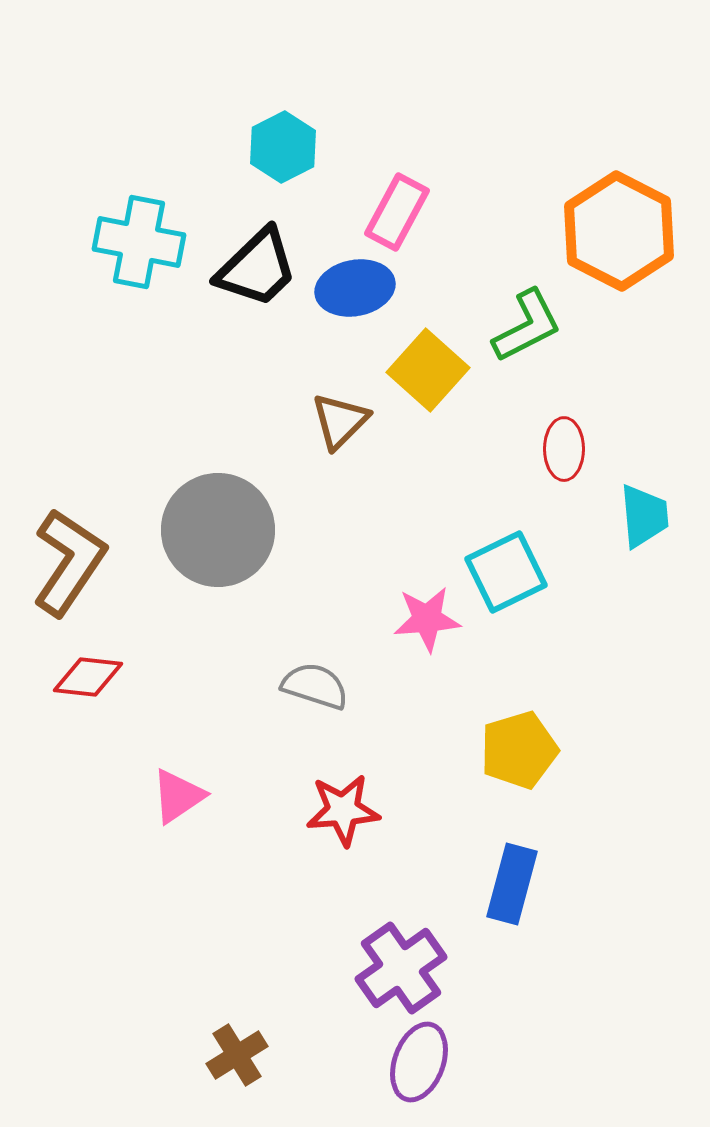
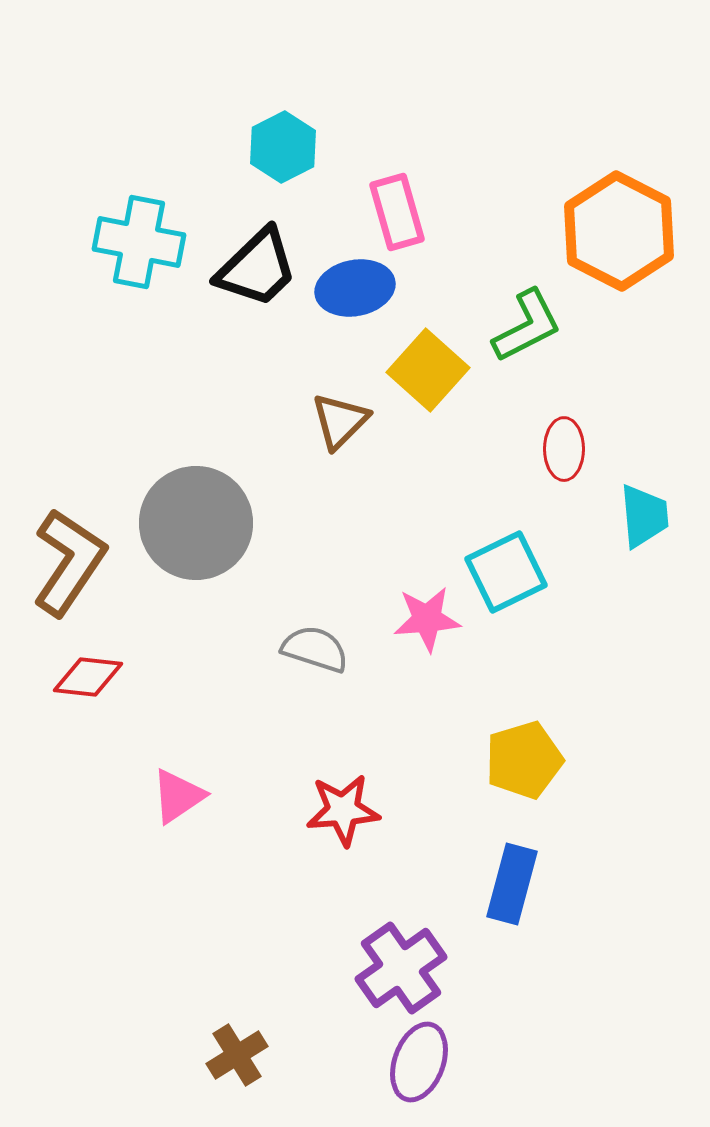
pink rectangle: rotated 44 degrees counterclockwise
gray circle: moved 22 px left, 7 px up
gray semicircle: moved 37 px up
yellow pentagon: moved 5 px right, 10 px down
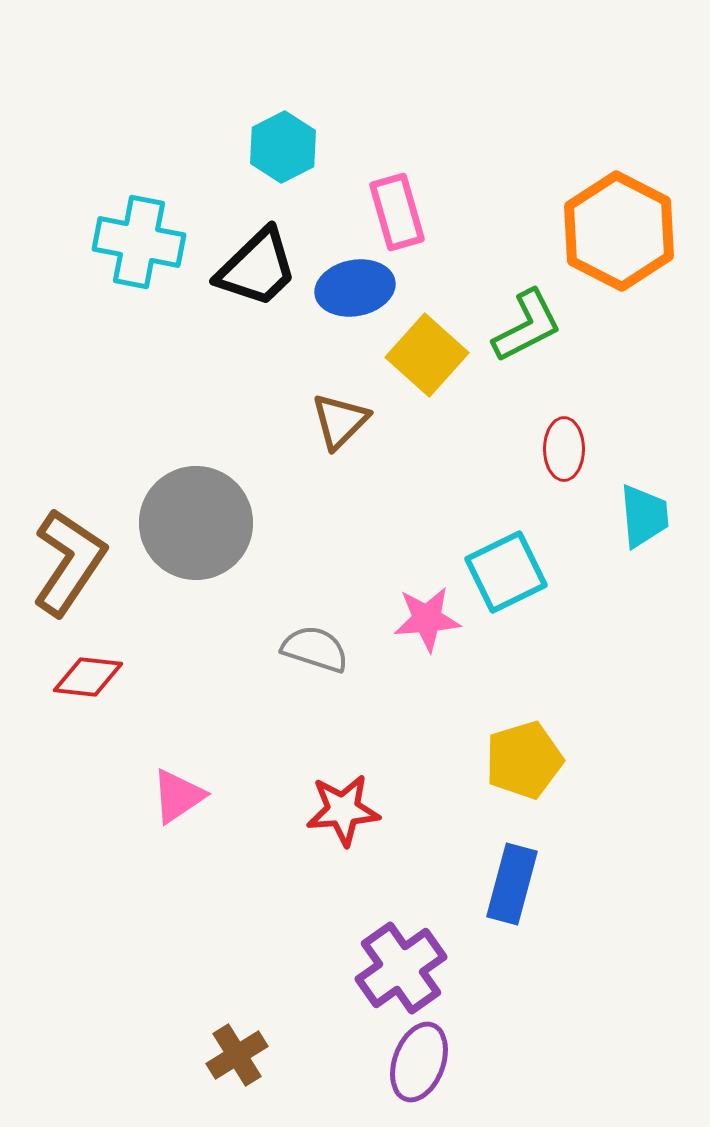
yellow square: moved 1 px left, 15 px up
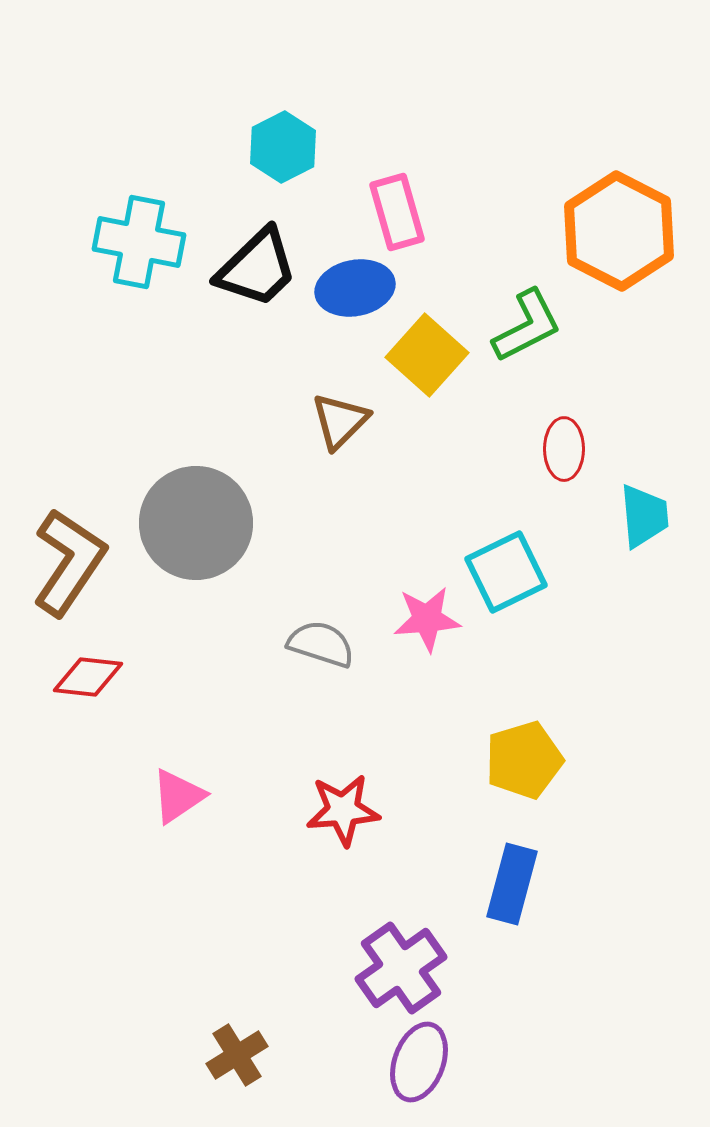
gray semicircle: moved 6 px right, 5 px up
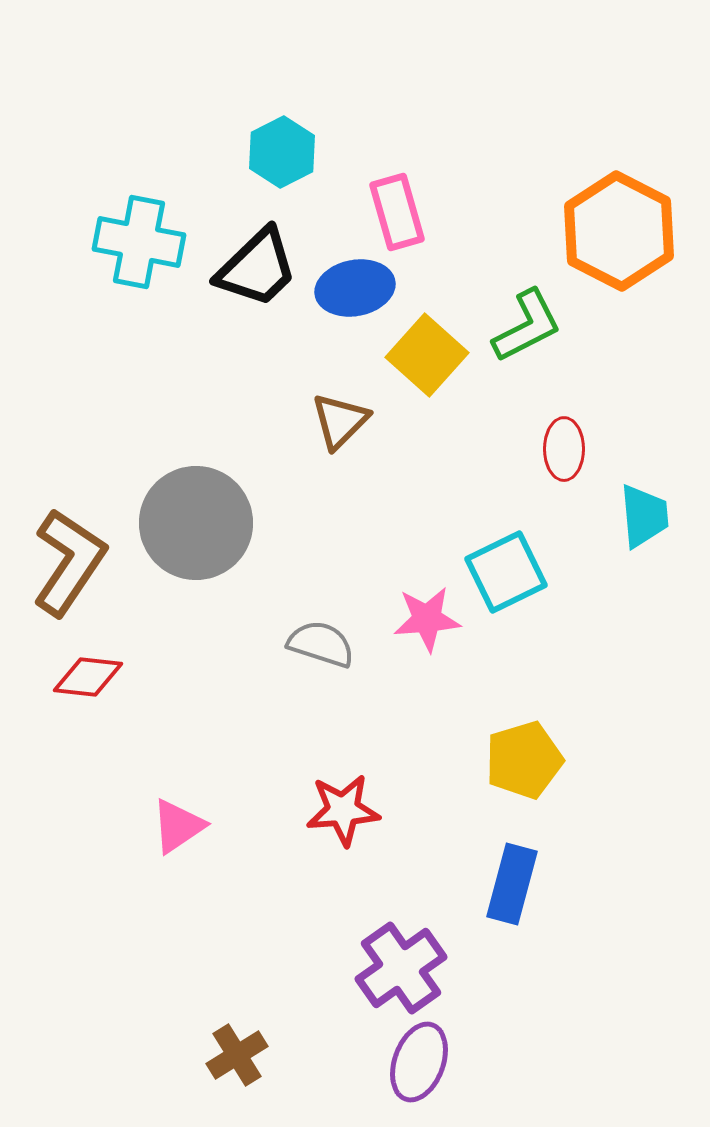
cyan hexagon: moved 1 px left, 5 px down
pink triangle: moved 30 px down
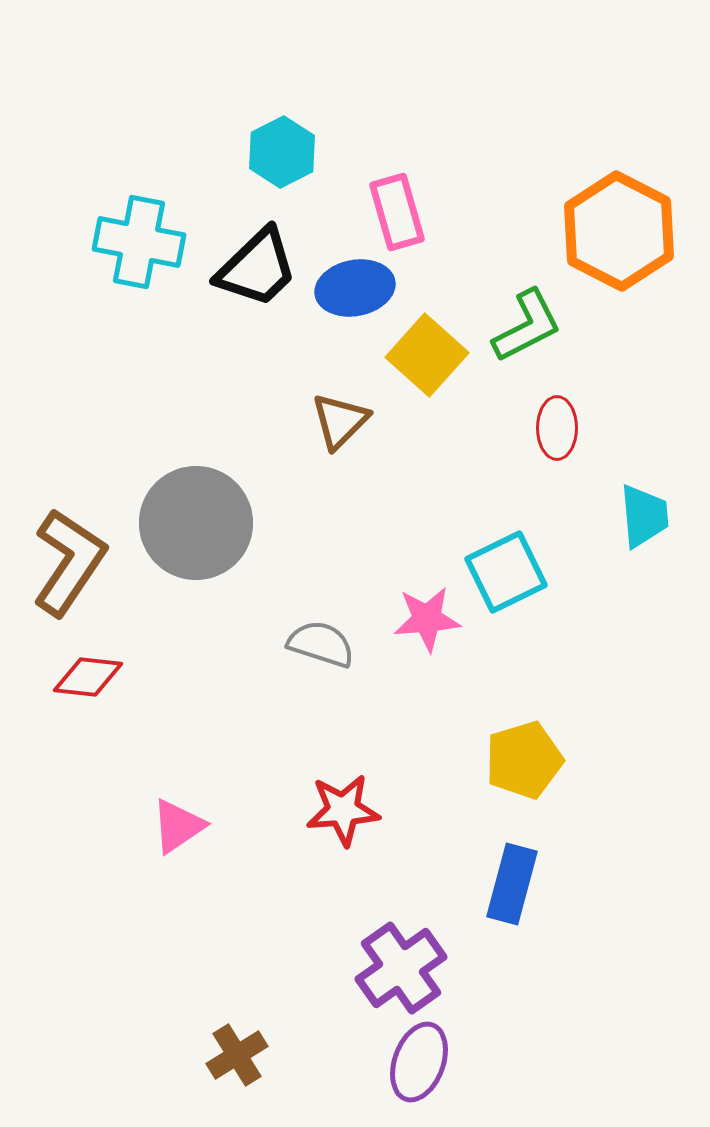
red ellipse: moved 7 px left, 21 px up
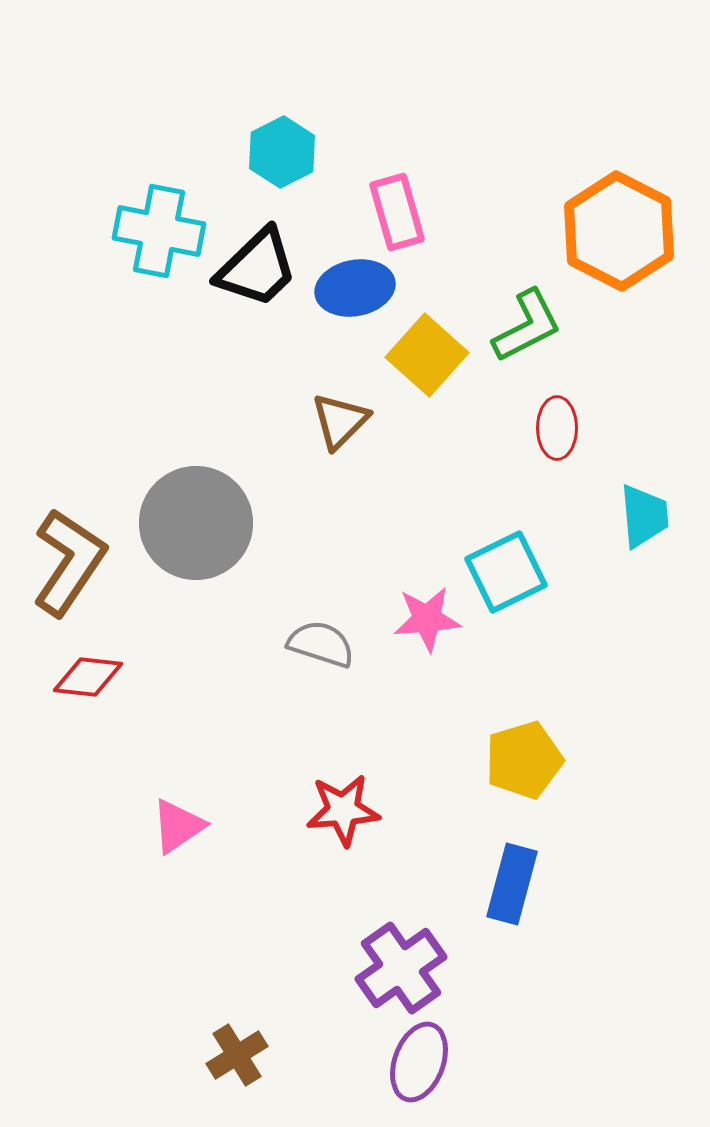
cyan cross: moved 20 px right, 11 px up
